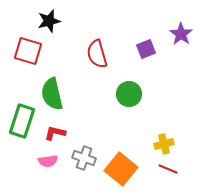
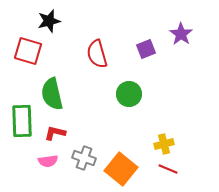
green rectangle: rotated 20 degrees counterclockwise
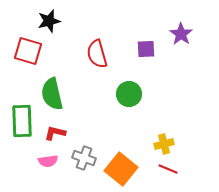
purple square: rotated 18 degrees clockwise
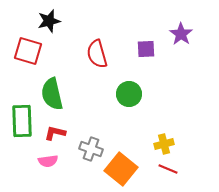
gray cross: moved 7 px right, 9 px up
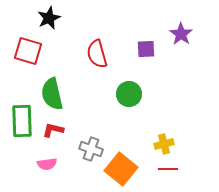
black star: moved 3 px up; rotated 10 degrees counterclockwise
red L-shape: moved 2 px left, 3 px up
pink semicircle: moved 1 px left, 3 px down
red line: rotated 24 degrees counterclockwise
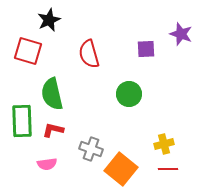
black star: moved 2 px down
purple star: rotated 15 degrees counterclockwise
red semicircle: moved 8 px left
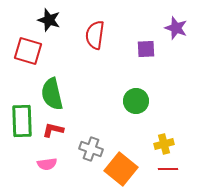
black star: rotated 30 degrees counterclockwise
purple star: moved 5 px left, 6 px up
red semicircle: moved 6 px right, 19 px up; rotated 24 degrees clockwise
green circle: moved 7 px right, 7 px down
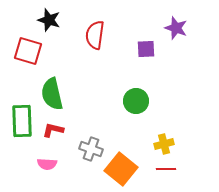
pink semicircle: rotated 12 degrees clockwise
red line: moved 2 px left
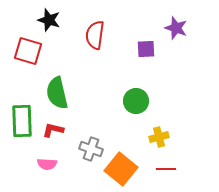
green semicircle: moved 5 px right, 1 px up
yellow cross: moved 5 px left, 7 px up
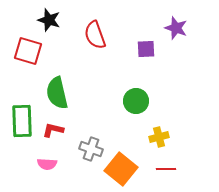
red semicircle: rotated 28 degrees counterclockwise
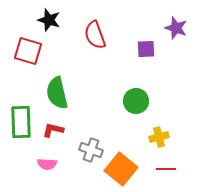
green rectangle: moved 1 px left, 1 px down
gray cross: moved 1 px down
